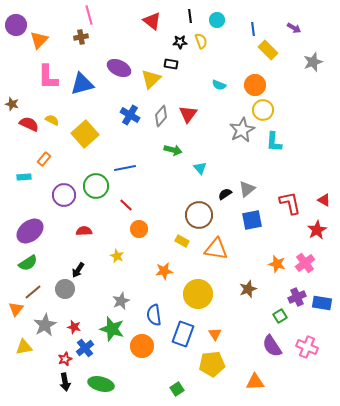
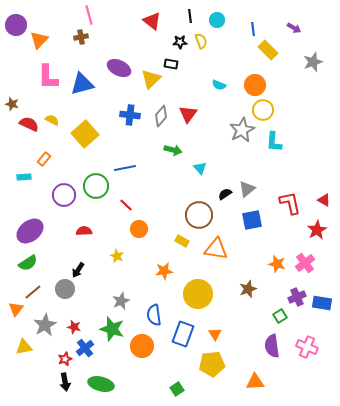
blue cross at (130, 115): rotated 24 degrees counterclockwise
purple semicircle at (272, 346): rotated 25 degrees clockwise
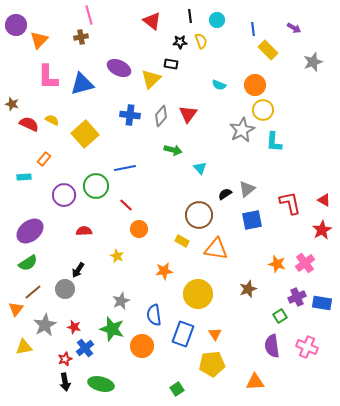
red star at (317, 230): moved 5 px right
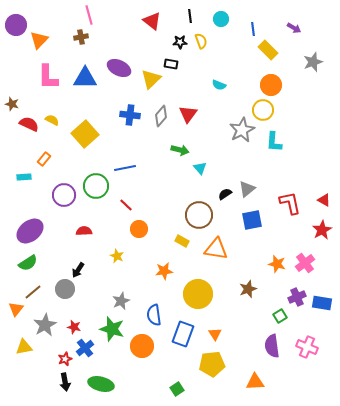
cyan circle at (217, 20): moved 4 px right, 1 px up
blue triangle at (82, 84): moved 3 px right, 6 px up; rotated 15 degrees clockwise
orange circle at (255, 85): moved 16 px right
green arrow at (173, 150): moved 7 px right
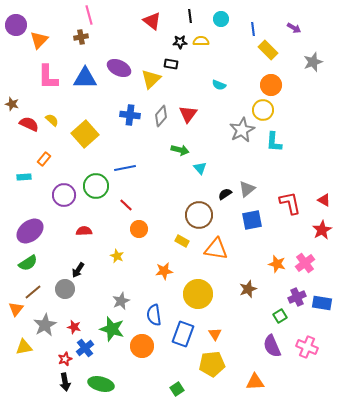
yellow semicircle at (201, 41): rotated 70 degrees counterclockwise
yellow semicircle at (52, 120): rotated 16 degrees clockwise
purple semicircle at (272, 346): rotated 15 degrees counterclockwise
